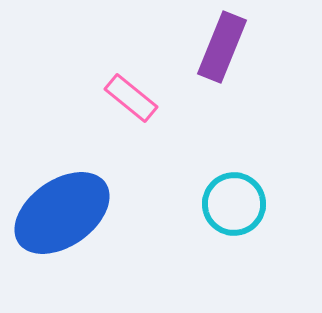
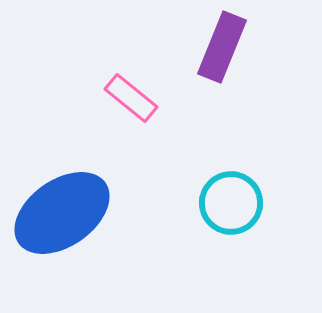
cyan circle: moved 3 px left, 1 px up
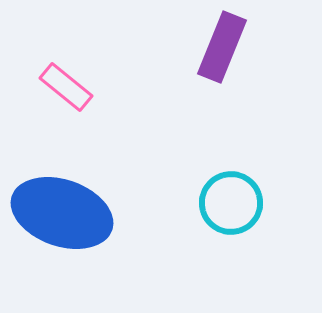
pink rectangle: moved 65 px left, 11 px up
blue ellipse: rotated 54 degrees clockwise
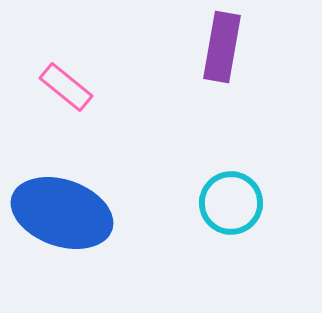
purple rectangle: rotated 12 degrees counterclockwise
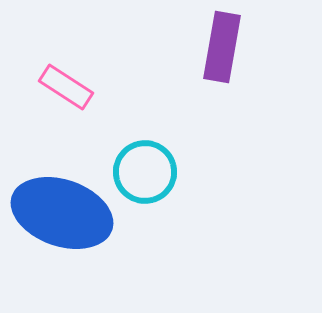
pink rectangle: rotated 6 degrees counterclockwise
cyan circle: moved 86 px left, 31 px up
